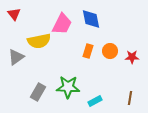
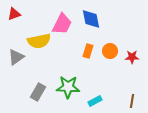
red triangle: rotated 48 degrees clockwise
brown line: moved 2 px right, 3 px down
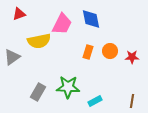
red triangle: moved 5 px right
orange rectangle: moved 1 px down
gray triangle: moved 4 px left
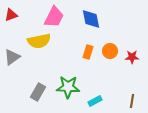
red triangle: moved 8 px left, 1 px down
pink trapezoid: moved 8 px left, 7 px up
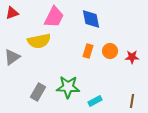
red triangle: moved 1 px right, 2 px up
orange rectangle: moved 1 px up
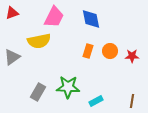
red star: moved 1 px up
cyan rectangle: moved 1 px right
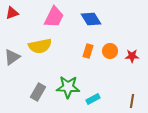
blue diamond: rotated 20 degrees counterclockwise
yellow semicircle: moved 1 px right, 5 px down
cyan rectangle: moved 3 px left, 2 px up
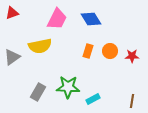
pink trapezoid: moved 3 px right, 2 px down
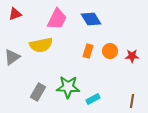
red triangle: moved 3 px right, 1 px down
yellow semicircle: moved 1 px right, 1 px up
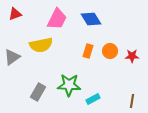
green star: moved 1 px right, 2 px up
